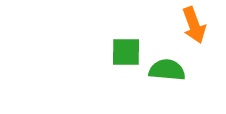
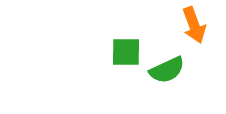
green semicircle: rotated 150 degrees clockwise
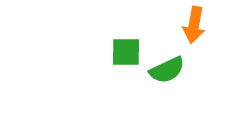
orange arrow: rotated 30 degrees clockwise
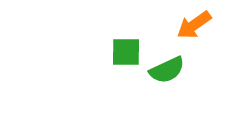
orange arrow: rotated 45 degrees clockwise
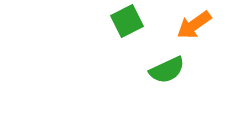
green square: moved 1 px right, 31 px up; rotated 28 degrees counterclockwise
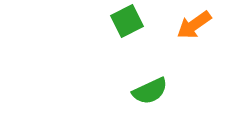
green semicircle: moved 17 px left, 21 px down
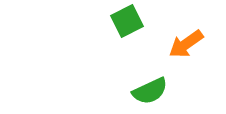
orange arrow: moved 8 px left, 19 px down
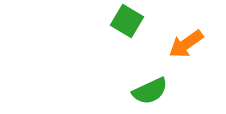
green square: rotated 32 degrees counterclockwise
